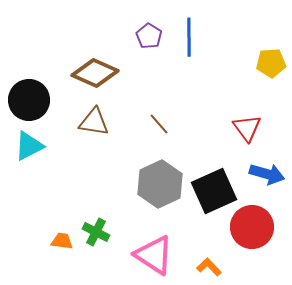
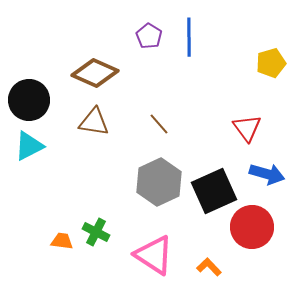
yellow pentagon: rotated 12 degrees counterclockwise
gray hexagon: moved 1 px left, 2 px up
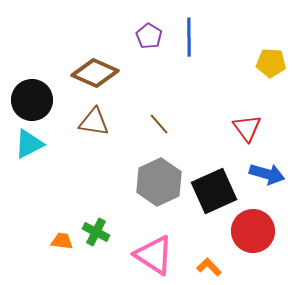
yellow pentagon: rotated 20 degrees clockwise
black circle: moved 3 px right
cyan triangle: moved 2 px up
red circle: moved 1 px right, 4 px down
